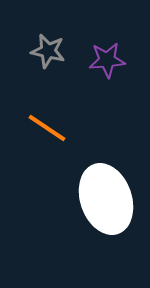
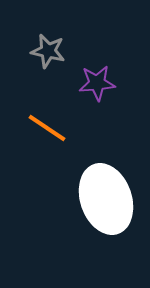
purple star: moved 10 px left, 23 px down
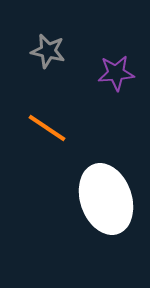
purple star: moved 19 px right, 10 px up
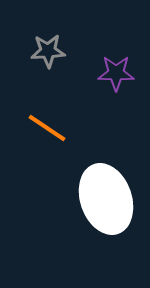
gray star: rotated 16 degrees counterclockwise
purple star: rotated 6 degrees clockwise
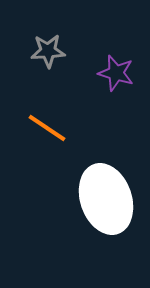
purple star: rotated 15 degrees clockwise
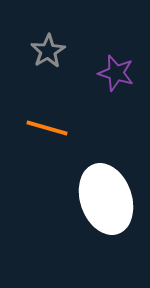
gray star: rotated 28 degrees counterclockwise
orange line: rotated 18 degrees counterclockwise
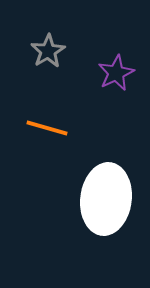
purple star: rotated 30 degrees clockwise
white ellipse: rotated 26 degrees clockwise
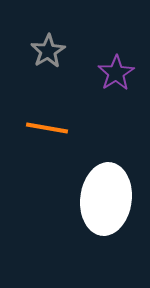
purple star: rotated 6 degrees counterclockwise
orange line: rotated 6 degrees counterclockwise
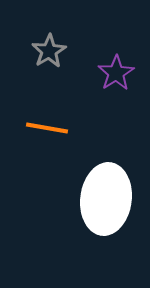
gray star: moved 1 px right
